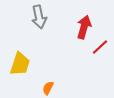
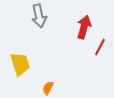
gray arrow: moved 1 px up
red line: rotated 18 degrees counterclockwise
yellow trapezoid: rotated 35 degrees counterclockwise
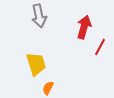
yellow trapezoid: moved 16 px right
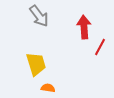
gray arrow: rotated 25 degrees counterclockwise
red arrow: rotated 20 degrees counterclockwise
orange semicircle: rotated 72 degrees clockwise
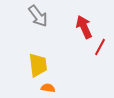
gray arrow: moved 1 px left
red arrow: rotated 20 degrees counterclockwise
yellow trapezoid: moved 2 px right, 1 px down; rotated 10 degrees clockwise
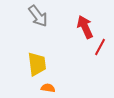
red arrow: moved 1 px right
yellow trapezoid: moved 1 px left, 1 px up
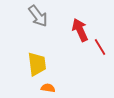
red arrow: moved 5 px left, 3 px down
red line: rotated 60 degrees counterclockwise
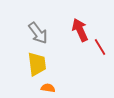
gray arrow: moved 17 px down
